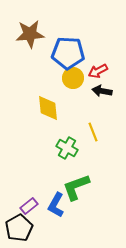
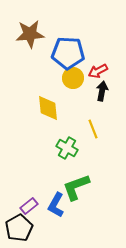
black arrow: rotated 90 degrees clockwise
yellow line: moved 3 px up
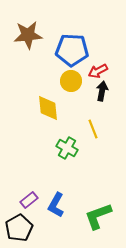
brown star: moved 2 px left, 1 px down
blue pentagon: moved 4 px right, 3 px up
yellow circle: moved 2 px left, 3 px down
green L-shape: moved 22 px right, 29 px down
purple rectangle: moved 6 px up
